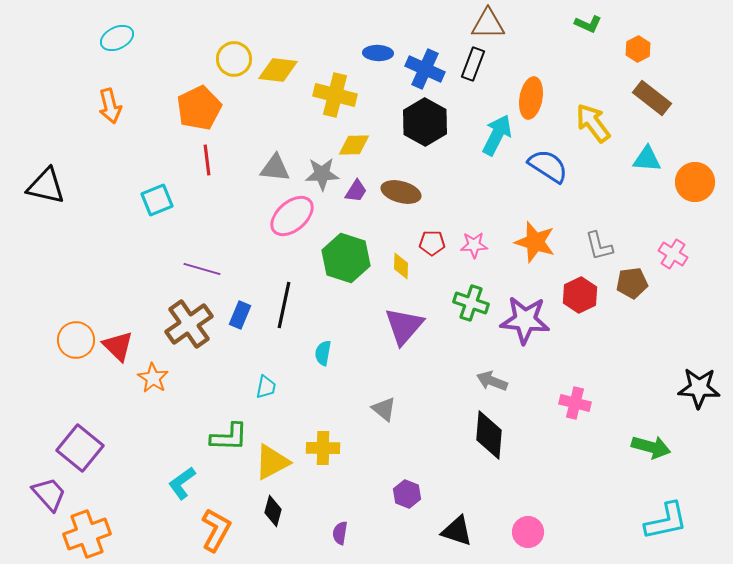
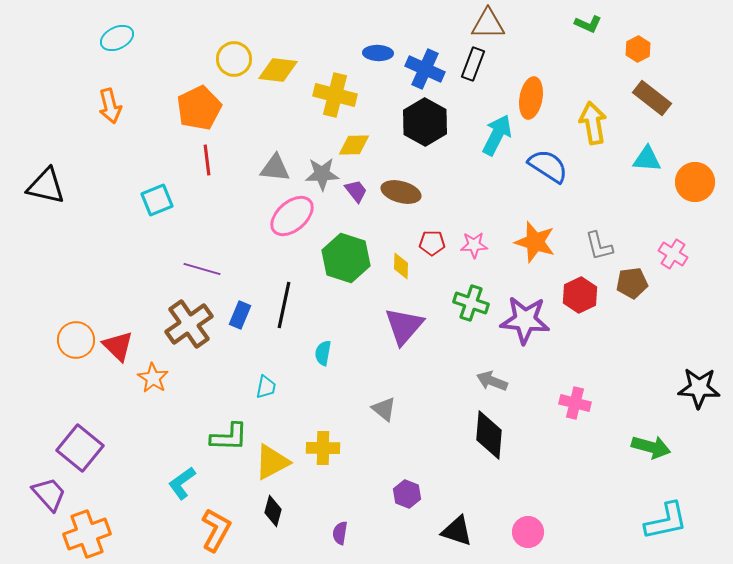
yellow arrow at (593, 123): rotated 27 degrees clockwise
purple trapezoid at (356, 191): rotated 70 degrees counterclockwise
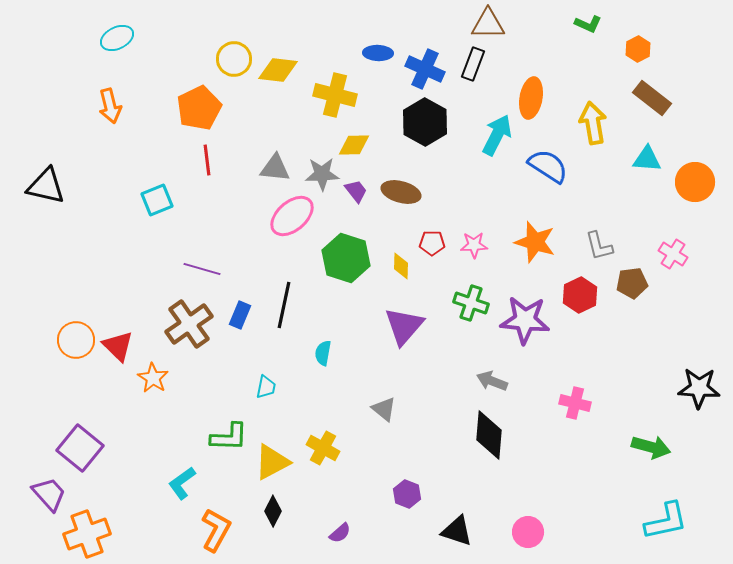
yellow cross at (323, 448): rotated 28 degrees clockwise
black diamond at (273, 511): rotated 12 degrees clockwise
purple semicircle at (340, 533): rotated 140 degrees counterclockwise
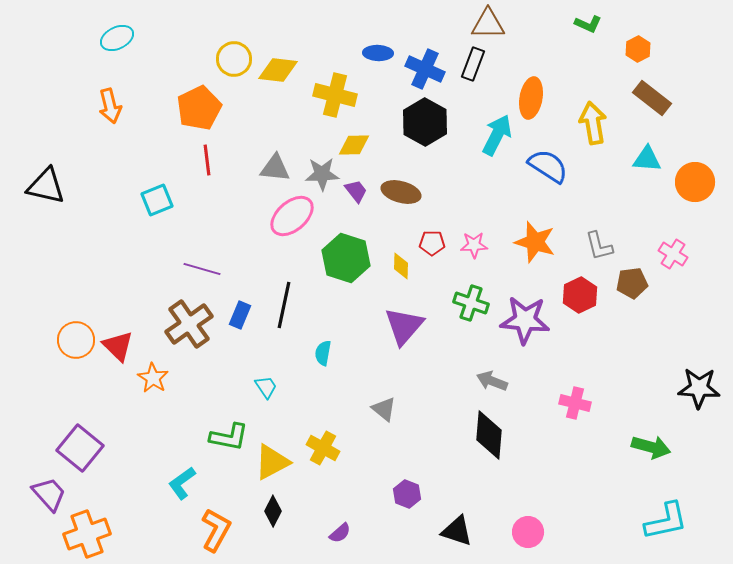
cyan trapezoid at (266, 387): rotated 45 degrees counterclockwise
green L-shape at (229, 437): rotated 9 degrees clockwise
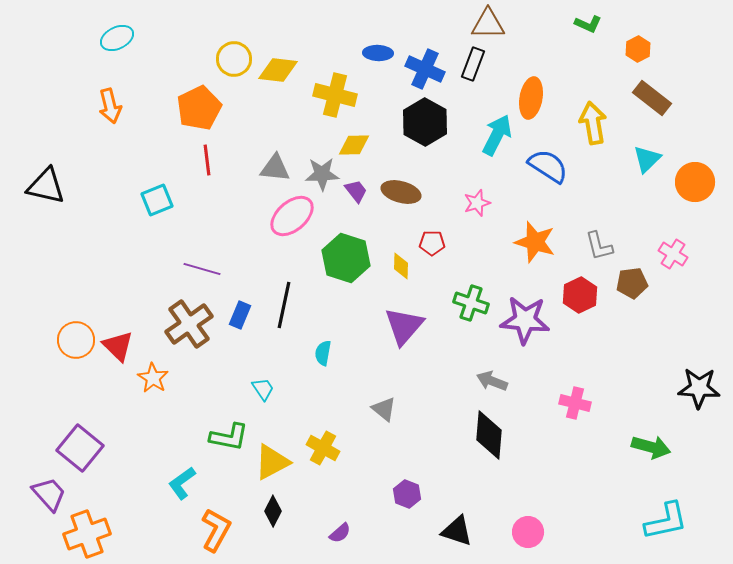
cyan triangle at (647, 159): rotated 48 degrees counterclockwise
pink star at (474, 245): moved 3 px right, 42 px up; rotated 16 degrees counterclockwise
cyan trapezoid at (266, 387): moved 3 px left, 2 px down
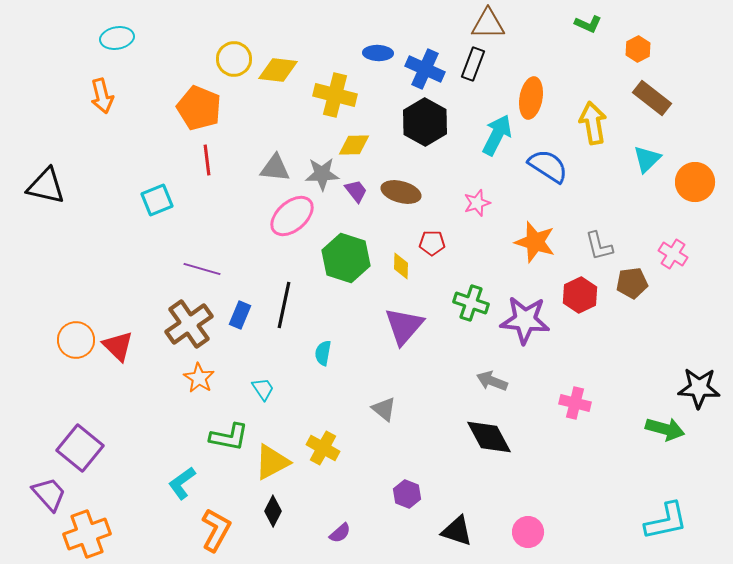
cyan ellipse at (117, 38): rotated 16 degrees clockwise
orange arrow at (110, 106): moved 8 px left, 10 px up
orange pentagon at (199, 108): rotated 24 degrees counterclockwise
orange star at (153, 378): moved 46 px right
black diamond at (489, 435): moved 2 px down; rotated 33 degrees counterclockwise
green arrow at (651, 447): moved 14 px right, 18 px up
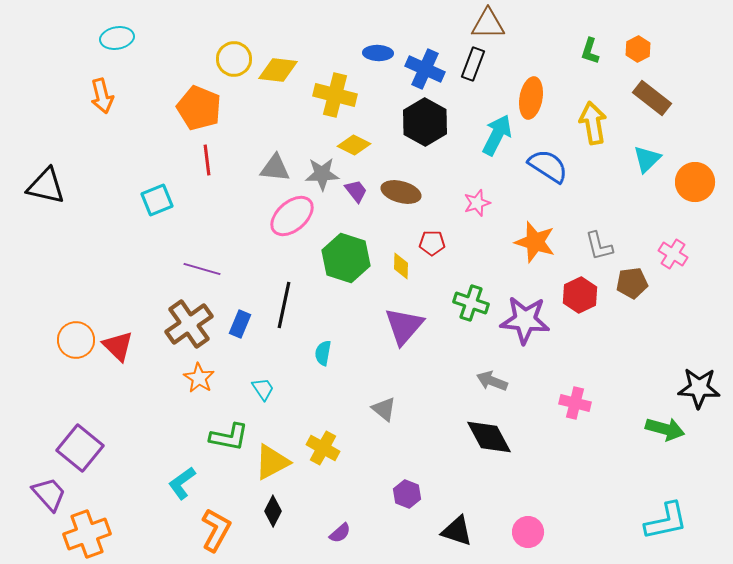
green L-shape at (588, 24): moved 2 px right, 27 px down; rotated 84 degrees clockwise
yellow diamond at (354, 145): rotated 28 degrees clockwise
blue rectangle at (240, 315): moved 9 px down
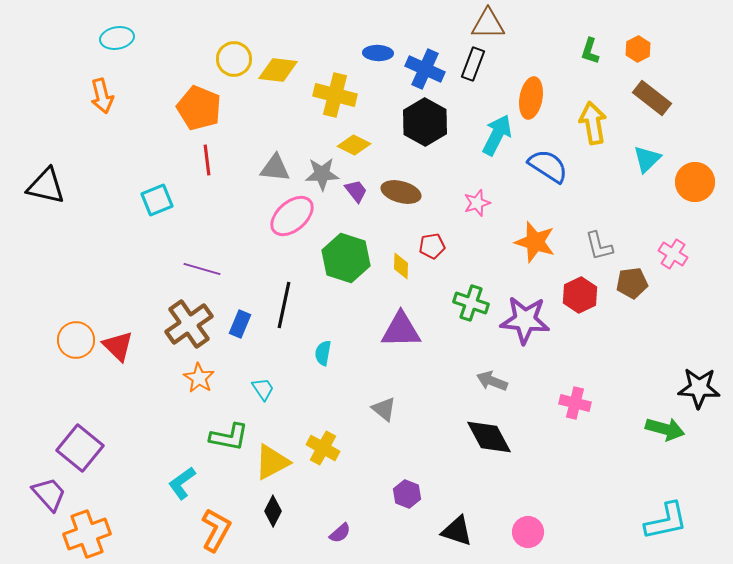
red pentagon at (432, 243): moved 3 px down; rotated 10 degrees counterclockwise
purple triangle at (404, 326): moved 3 px left, 4 px down; rotated 48 degrees clockwise
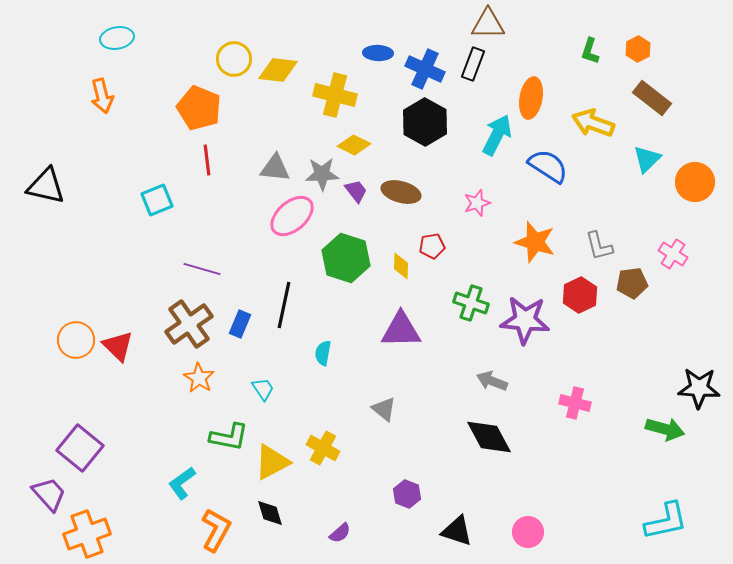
yellow arrow at (593, 123): rotated 60 degrees counterclockwise
black diamond at (273, 511): moved 3 px left, 2 px down; rotated 44 degrees counterclockwise
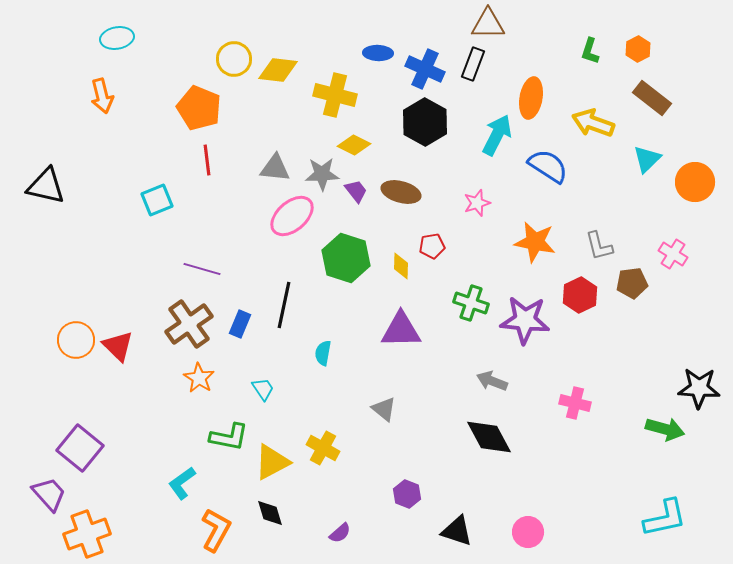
orange star at (535, 242): rotated 6 degrees counterclockwise
cyan L-shape at (666, 521): moved 1 px left, 3 px up
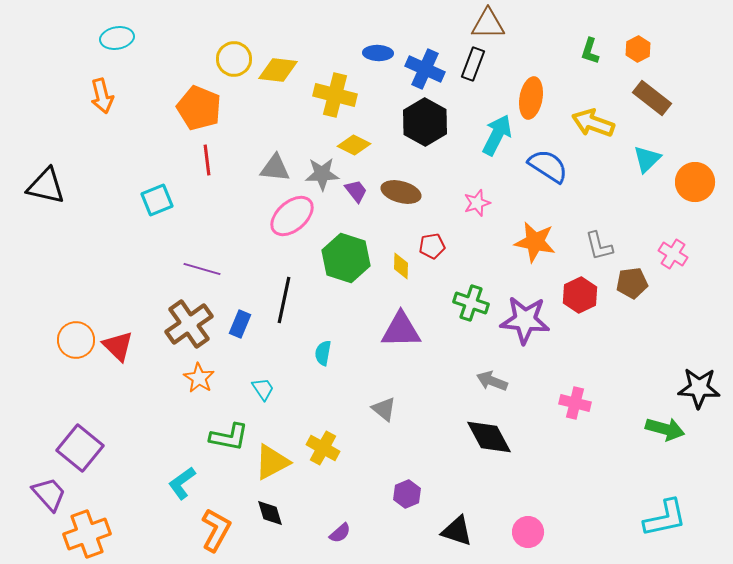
black line at (284, 305): moved 5 px up
purple hexagon at (407, 494): rotated 16 degrees clockwise
